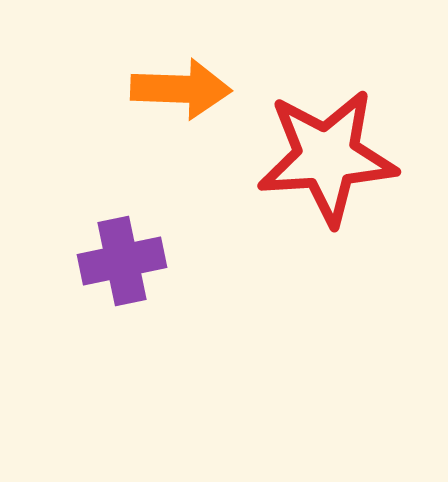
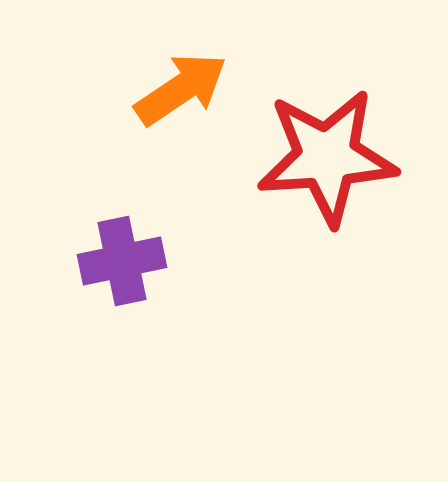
orange arrow: rotated 36 degrees counterclockwise
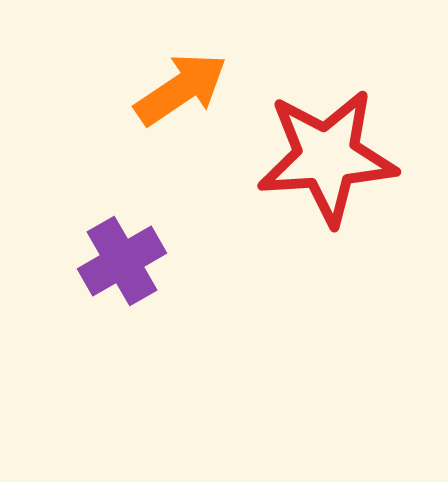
purple cross: rotated 18 degrees counterclockwise
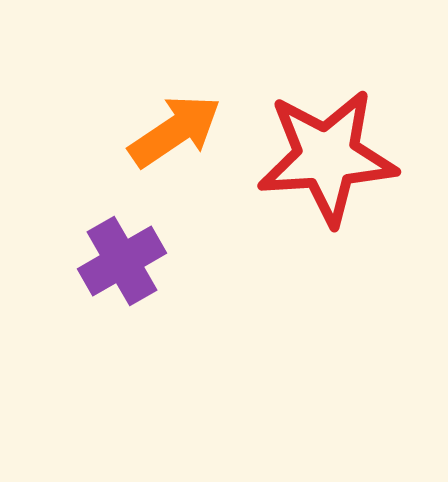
orange arrow: moved 6 px left, 42 px down
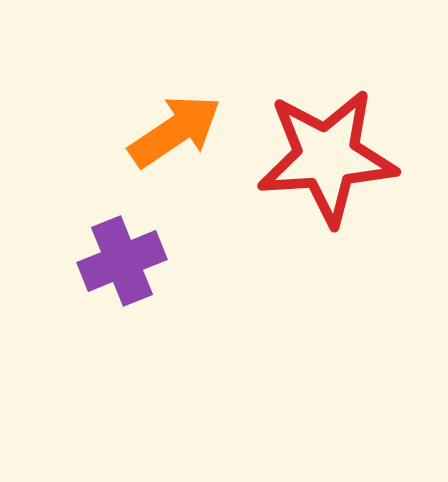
purple cross: rotated 8 degrees clockwise
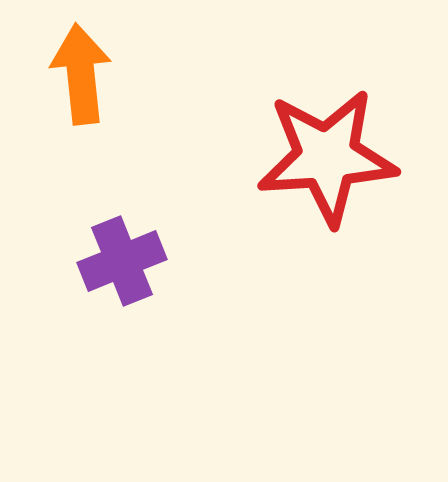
orange arrow: moved 94 px left, 57 px up; rotated 62 degrees counterclockwise
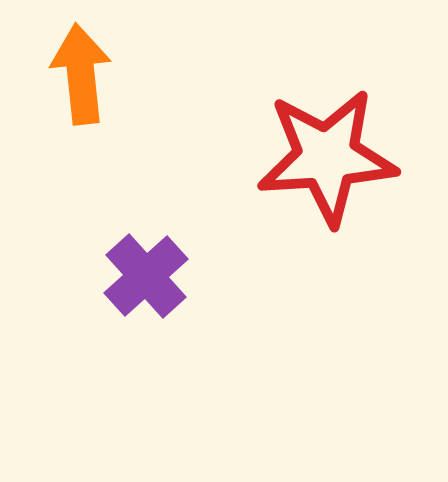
purple cross: moved 24 px right, 15 px down; rotated 20 degrees counterclockwise
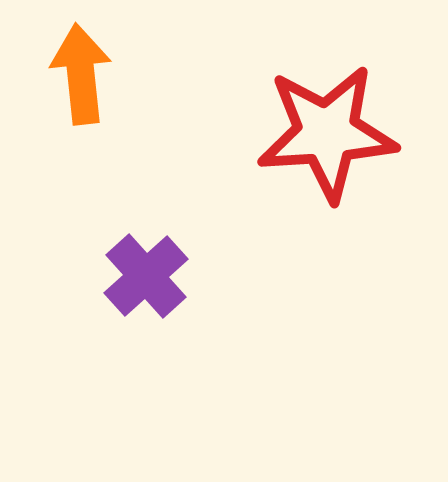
red star: moved 24 px up
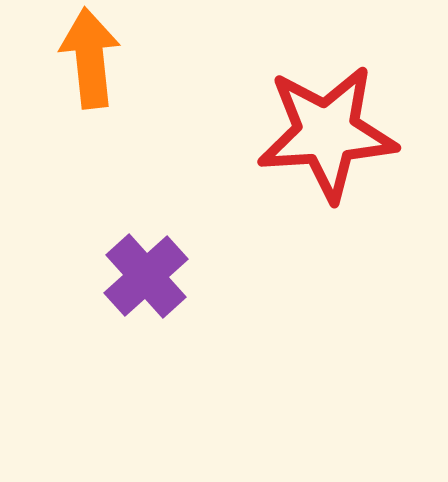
orange arrow: moved 9 px right, 16 px up
